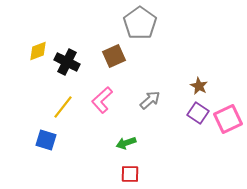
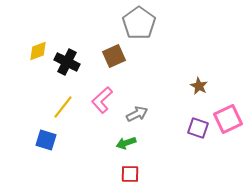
gray pentagon: moved 1 px left
gray arrow: moved 13 px left, 14 px down; rotated 15 degrees clockwise
purple square: moved 15 px down; rotated 15 degrees counterclockwise
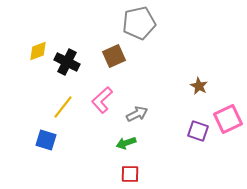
gray pentagon: rotated 24 degrees clockwise
purple square: moved 3 px down
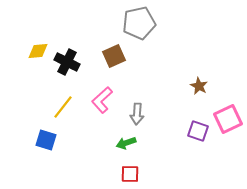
yellow diamond: rotated 15 degrees clockwise
gray arrow: rotated 120 degrees clockwise
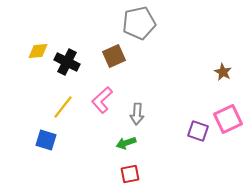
brown star: moved 24 px right, 14 px up
red square: rotated 12 degrees counterclockwise
